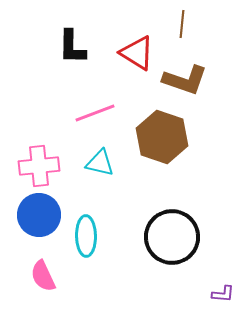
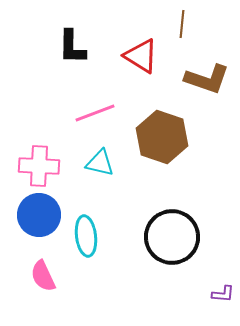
red triangle: moved 4 px right, 3 px down
brown L-shape: moved 22 px right, 1 px up
pink cross: rotated 9 degrees clockwise
cyan ellipse: rotated 6 degrees counterclockwise
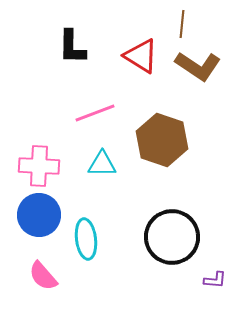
brown L-shape: moved 9 px left, 13 px up; rotated 15 degrees clockwise
brown hexagon: moved 3 px down
cyan triangle: moved 2 px right, 1 px down; rotated 12 degrees counterclockwise
cyan ellipse: moved 3 px down
pink semicircle: rotated 16 degrees counterclockwise
purple L-shape: moved 8 px left, 14 px up
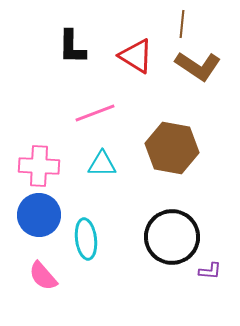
red triangle: moved 5 px left
brown hexagon: moved 10 px right, 8 px down; rotated 9 degrees counterclockwise
purple L-shape: moved 5 px left, 9 px up
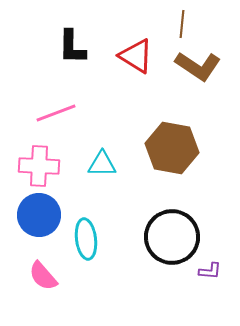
pink line: moved 39 px left
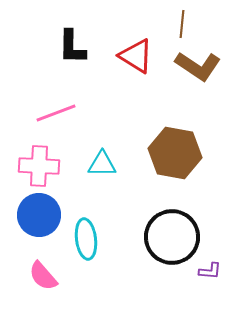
brown hexagon: moved 3 px right, 5 px down
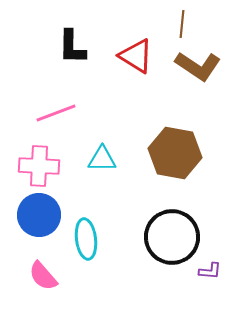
cyan triangle: moved 5 px up
